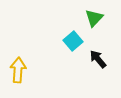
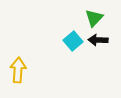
black arrow: moved 19 px up; rotated 48 degrees counterclockwise
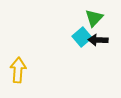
cyan square: moved 9 px right, 4 px up
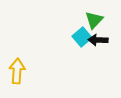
green triangle: moved 2 px down
yellow arrow: moved 1 px left, 1 px down
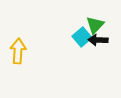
green triangle: moved 1 px right, 5 px down
yellow arrow: moved 1 px right, 20 px up
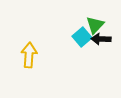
black arrow: moved 3 px right, 1 px up
yellow arrow: moved 11 px right, 4 px down
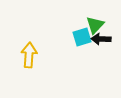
cyan square: rotated 24 degrees clockwise
